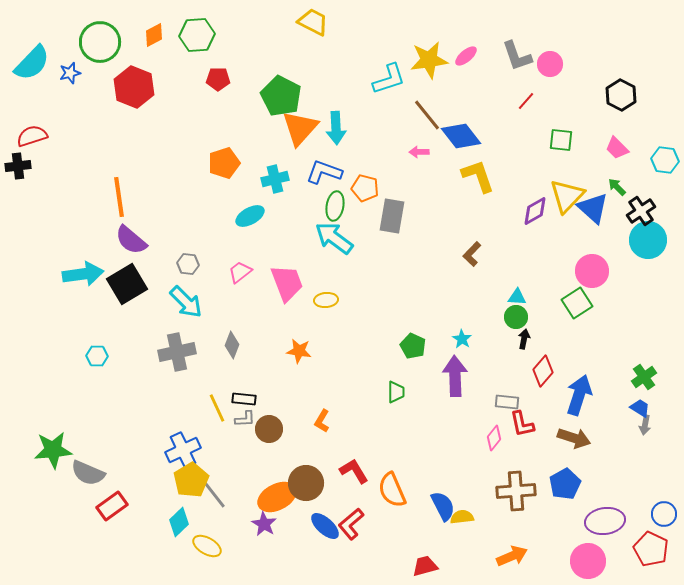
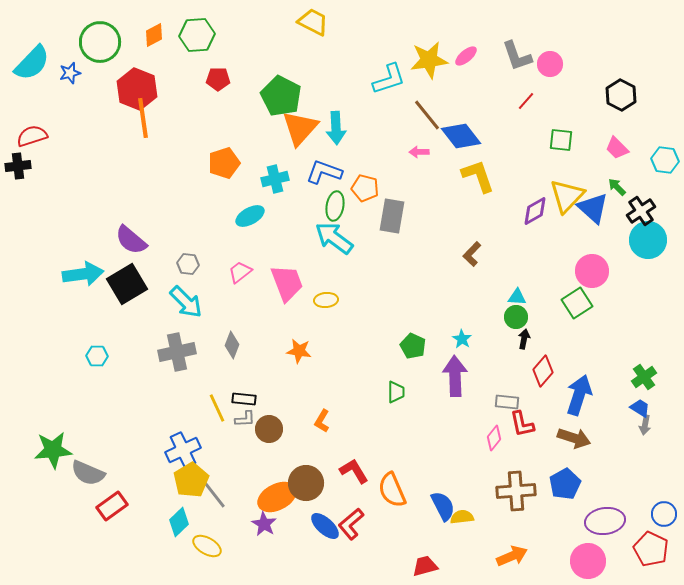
red hexagon at (134, 87): moved 3 px right, 2 px down
orange line at (119, 197): moved 24 px right, 79 px up
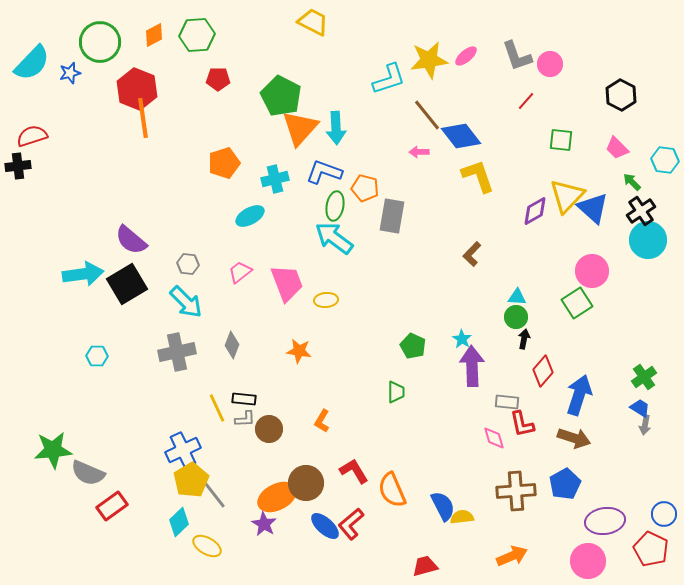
green arrow at (617, 187): moved 15 px right, 5 px up
purple arrow at (455, 376): moved 17 px right, 10 px up
pink diamond at (494, 438): rotated 55 degrees counterclockwise
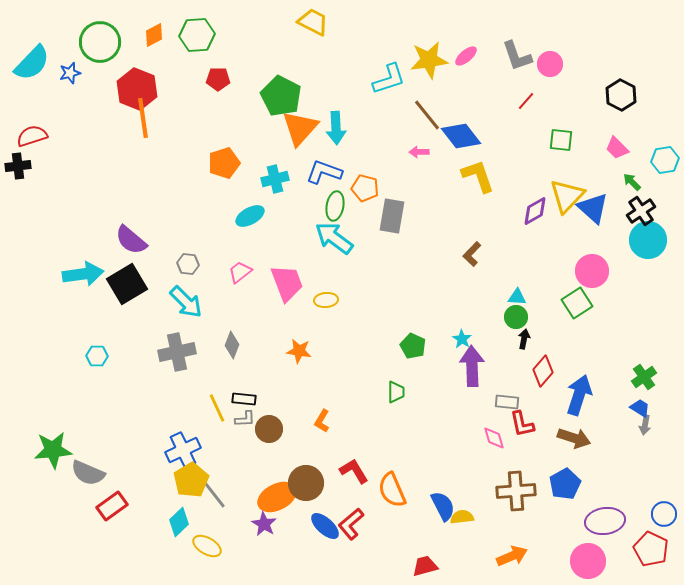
cyan hexagon at (665, 160): rotated 16 degrees counterclockwise
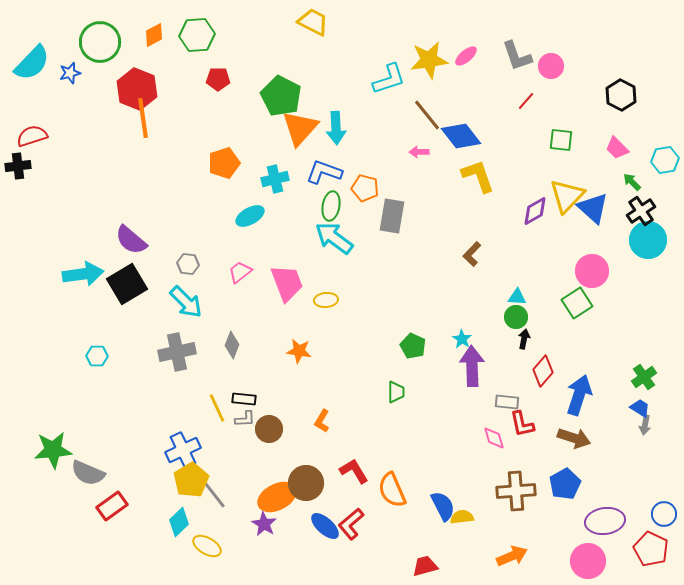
pink circle at (550, 64): moved 1 px right, 2 px down
green ellipse at (335, 206): moved 4 px left
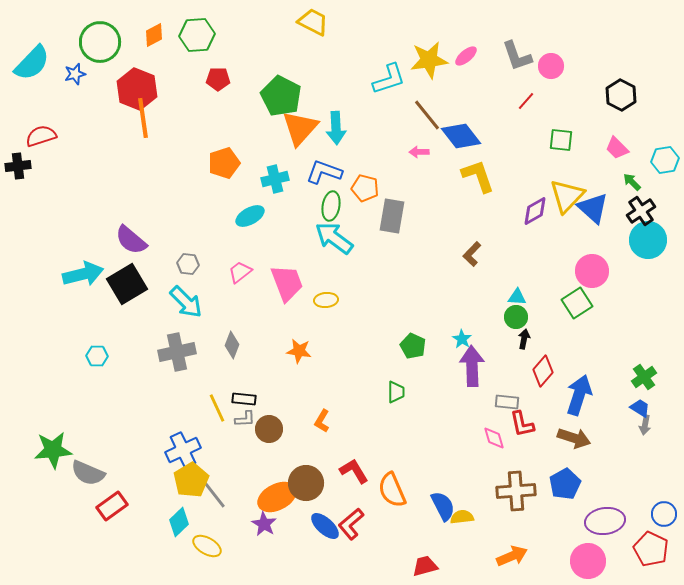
blue star at (70, 73): moved 5 px right, 1 px down
red semicircle at (32, 136): moved 9 px right
cyan arrow at (83, 274): rotated 6 degrees counterclockwise
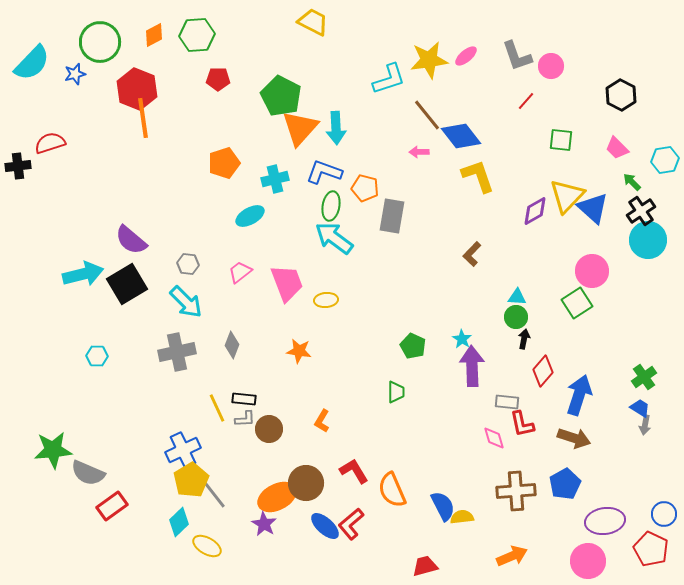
red semicircle at (41, 136): moved 9 px right, 7 px down
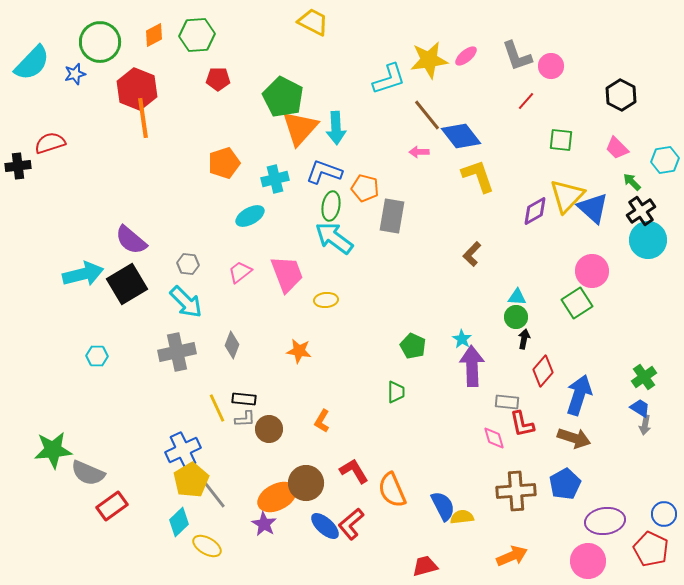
green pentagon at (281, 96): moved 2 px right, 1 px down
pink trapezoid at (287, 283): moved 9 px up
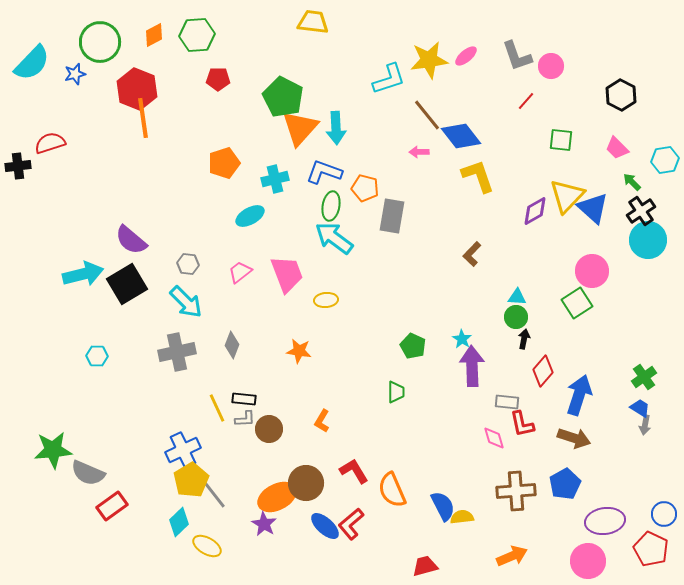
yellow trapezoid at (313, 22): rotated 20 degrees counterclockwise
